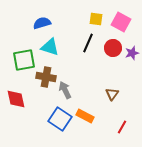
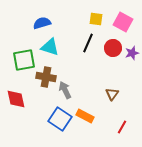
pink square: moved 2 px right
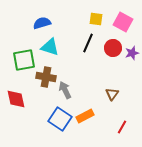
orange rectangle: rotated 54 degrees counterclockwise
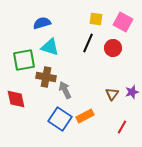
purple star: moved 39 px down
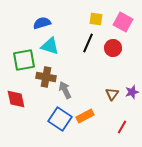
cyan triangle: moved 1 px up
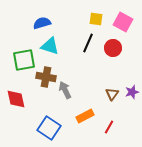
blue square: moved 11 px left, 9 px down
red line: moved 13 px left
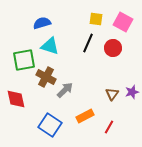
brown cross: rotated 18 degrees clockwise
gray arrow: rotated 72 degrees clockwise
blue square: moved 1 px right, 3 px up
